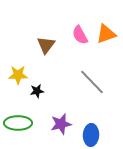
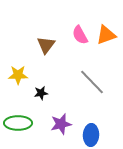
orange triangle: moved 1 px down
black star: moved 4 px right, 2 px down
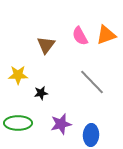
pink semicircle: moved 1 px down
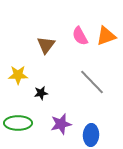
orange triangle: moved 1 px down
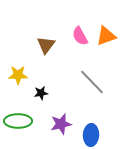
green ellipse: moved 2 px up
